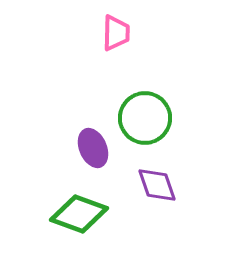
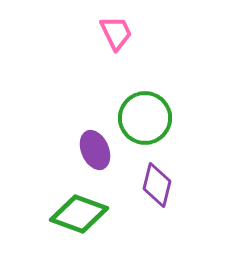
pink trapezoid: rotated 27 degrees counterclockwise
purple ellipse: moved 2 px right, 2 px down
purple diamond: rotated 33 degrees clockwise
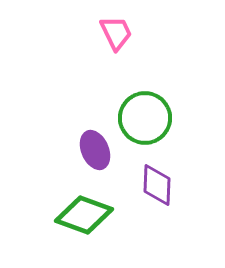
purple diamond: rotated 12 degrees counterclockwise
green diamond: moved 5 px right, 1 px down
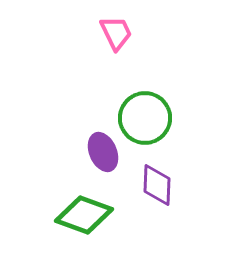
purple ellipse: moved 8 px right, 2 px down
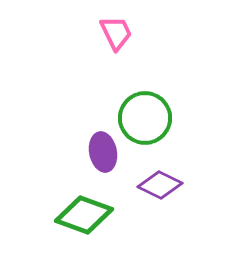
purple ellipse: rotated 12 degrees clockwise
purple diamond: moved 3 px right; rotated 66 degrees counterclockwise
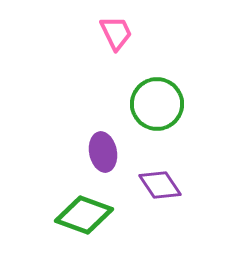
green circle: moved 12 px right, 14 px up
purple diamond: rotated 30 degrees clockwise
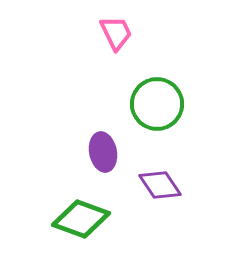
green diamond: moved 3 px left, 4 px down
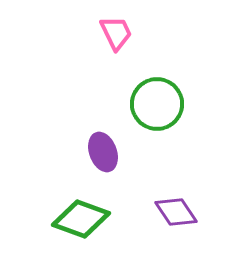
purple ellipse: rotated 9 degrees counterclockwise
purple diamond: moved 16 px right, 27 px down
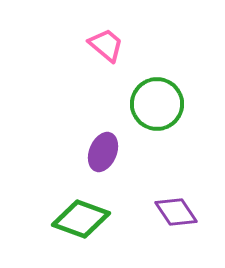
pink trapezoid: moved 10 px left, 12 px down; rotated 24 degrees counterclockwise
purple ellipse: rotated 42 degrees clockwise
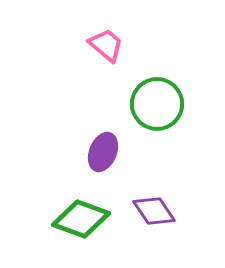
purple diamond: moved 22 px left, 1 px up
